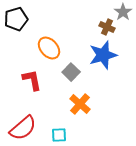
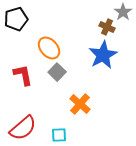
blue star: rotated 12 degrees counterclockwise
gray square: moved 14 px left
red L-shape: moved 9 px left, 5 px up
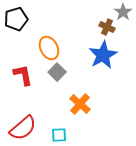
orange ellipse: rotated 15 degrees clockwise
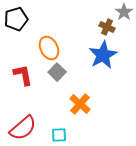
gray star: moved 1 px right
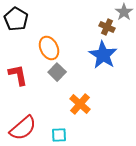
black pentagon: rotated 25 degrees counterclockwise
blue star: rotated 12 degrees counterclockwise
red L-shape: moved 5 px left
